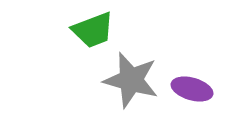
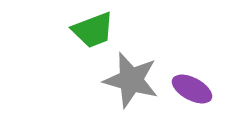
purple ellipse: rotated 12 degrees clockwise
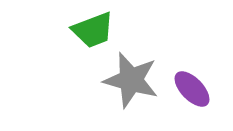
purple ellipse: rotated 18 degrees clockwise
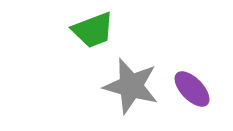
gray star: moved 6 px down
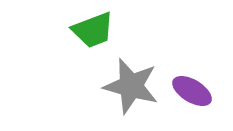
purple ellipse: moved 2 px down; rotated 15 degrees counterclockwise
